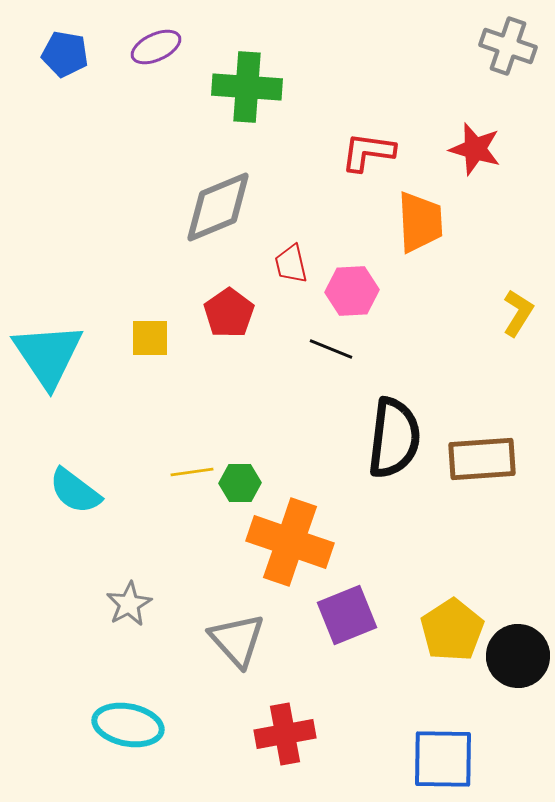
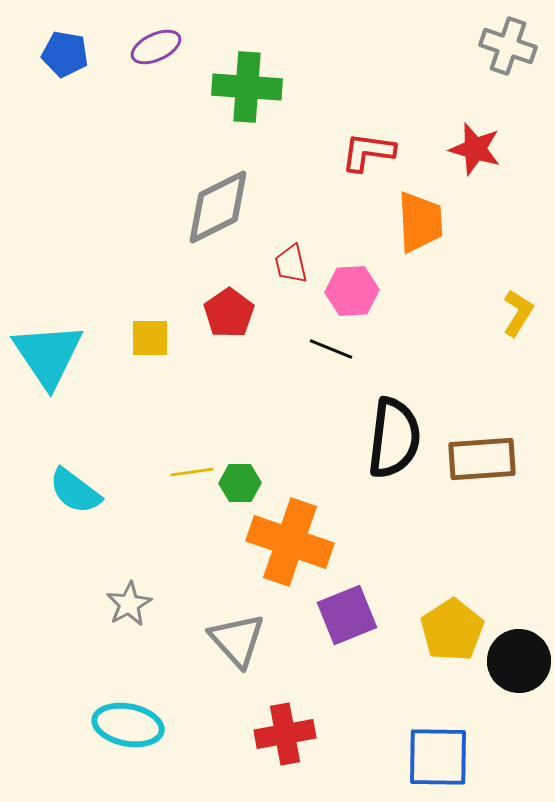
gray diamond: rotated 4 degrees counterclockwise
black circle: moved 1 px right, 5 px down
blue square: moved 5 px left, 2 px up
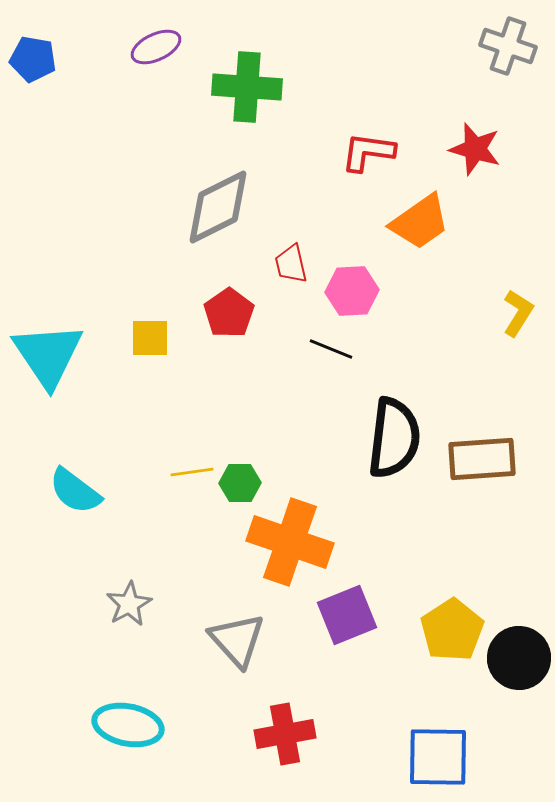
blue pentagon: moved 32 px left, 5 px down
orange trapezoid: rotated 58 degrees clockwise
black circle: moved 3 px up
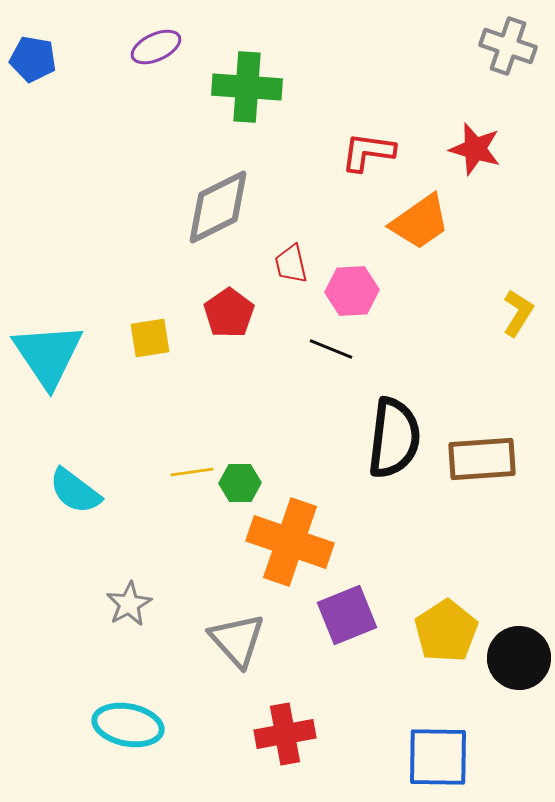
yellow square: rotated 9 degrees counterclockwise
yellow pentagon: moved 6 px left, 1 px down
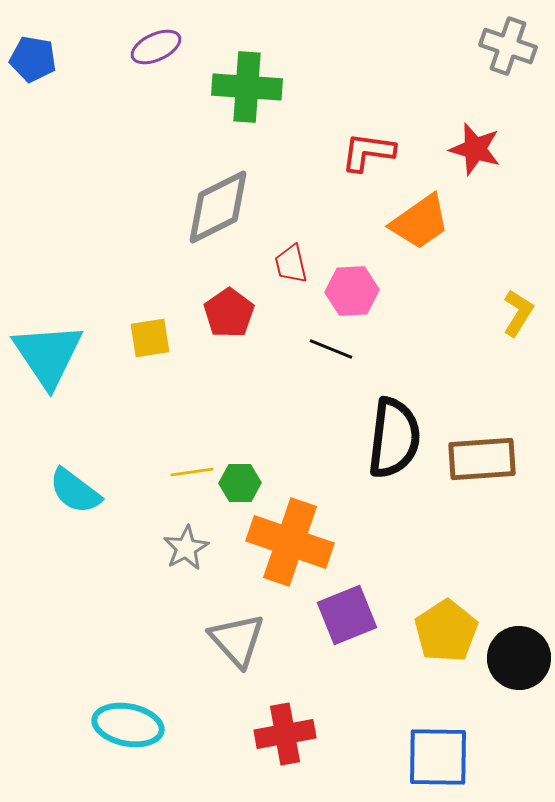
gray star: moved 57 px right, 56 px up
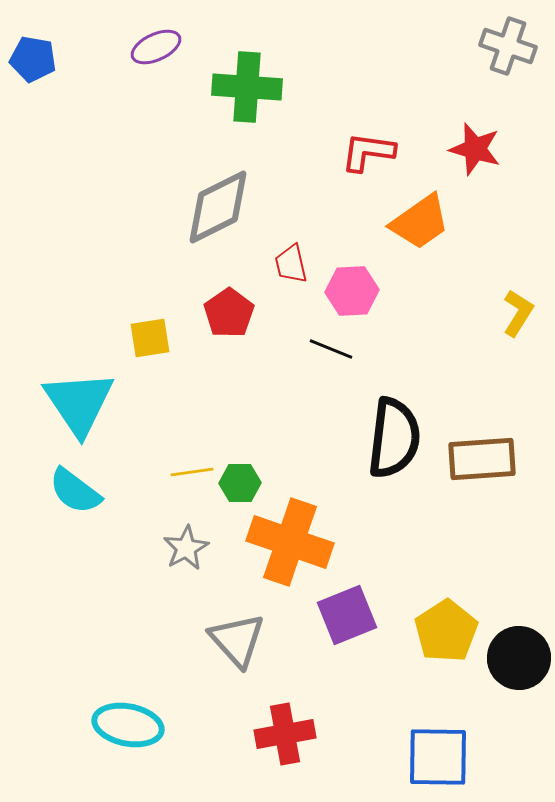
cyan triangle: moved 31 px right, 48 px down
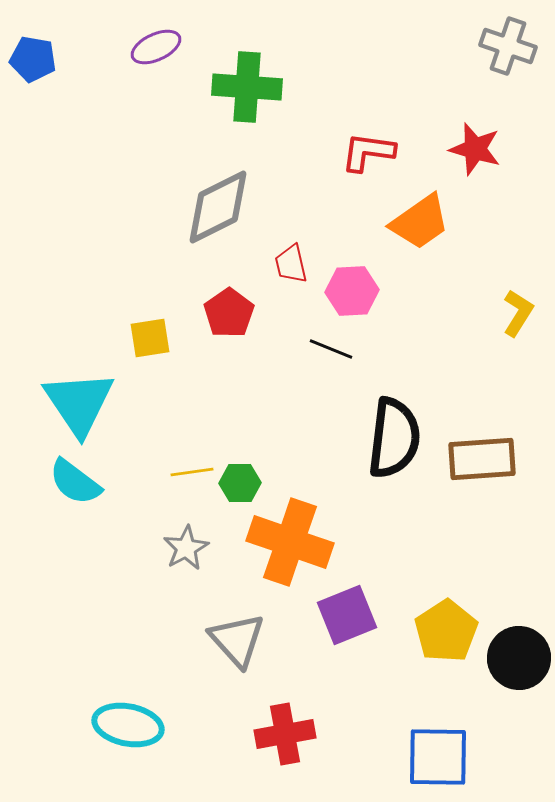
cyan semicircle: moved 9 px up
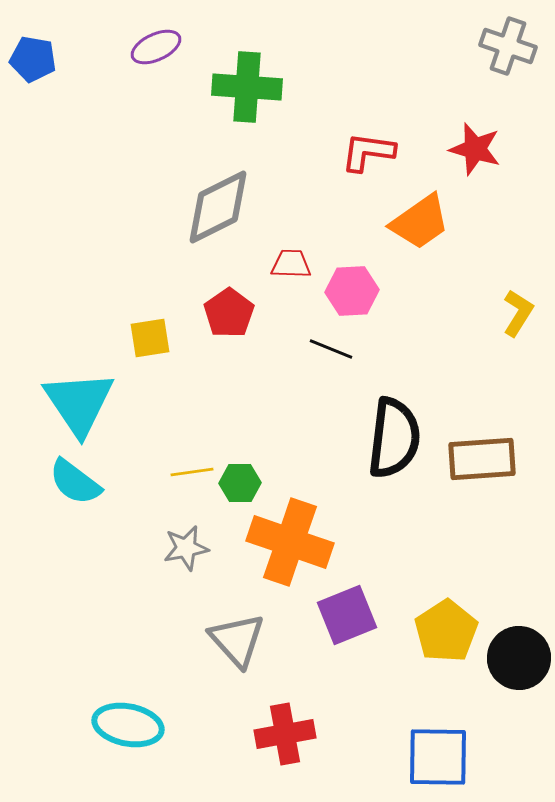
red trapezoid: rotated 105 degrees clockwise
gray star: rotated 18 degrees clockwise
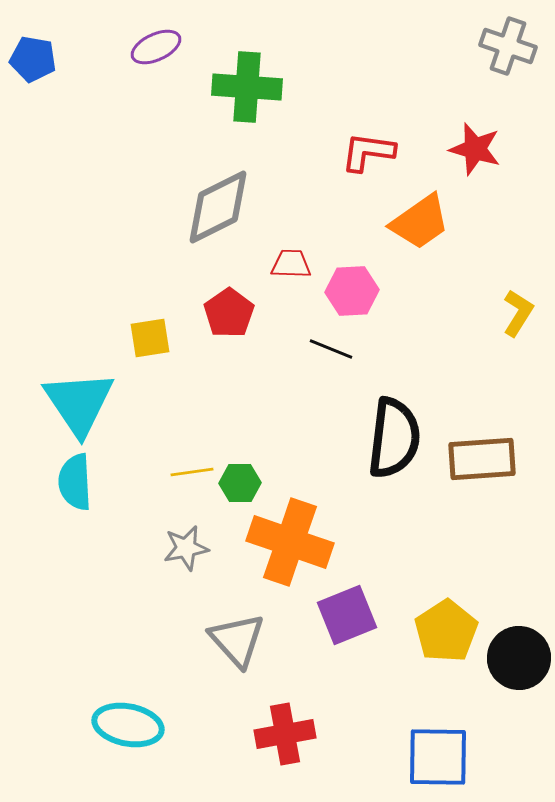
cyan semicircle: rotated 50 degrees clockwise
